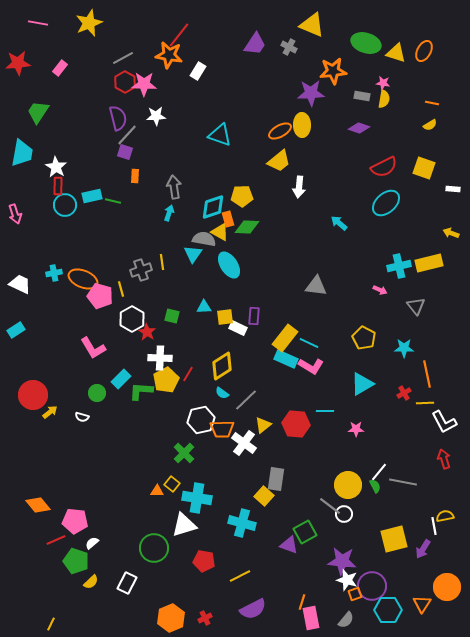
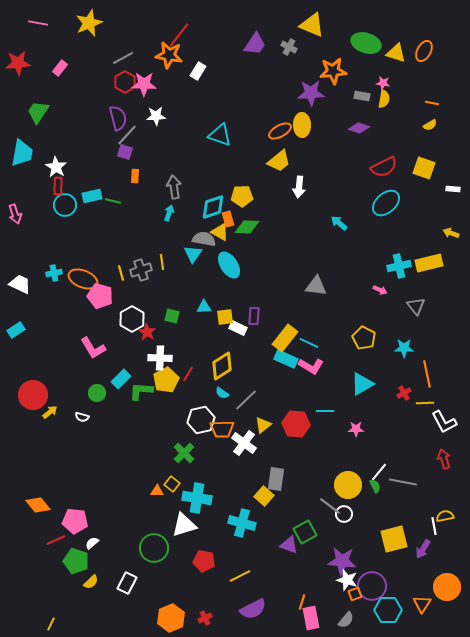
yellow line at (121, 289): moved 16 px up
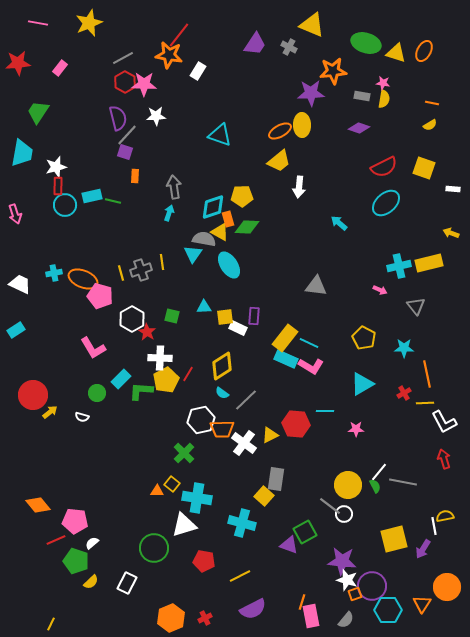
white star at (56, 167): rotated 25 degrees clockwise
yellow triangle at (263, 425): moved 7 px right, 10 px down; rotated 12 degrees clockwise
pink rectangle at (311, 618): moved 2 px up
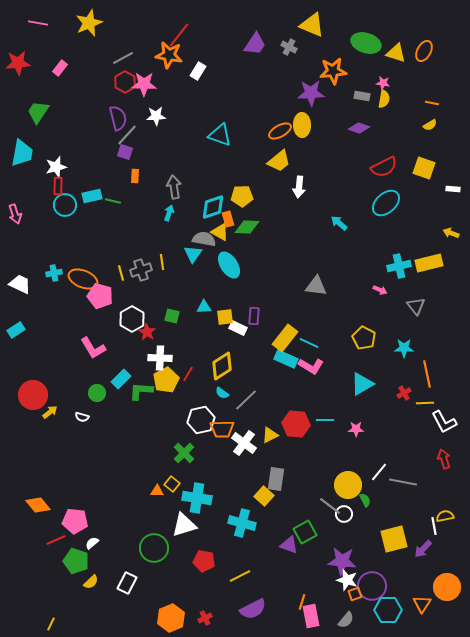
cyan line at (325, 411): moved 9 px down
green semicircle at (375, 486): moved 10 px left, 14 px down
purple arrow at (423, 549): rotated 12 degrees clockwise
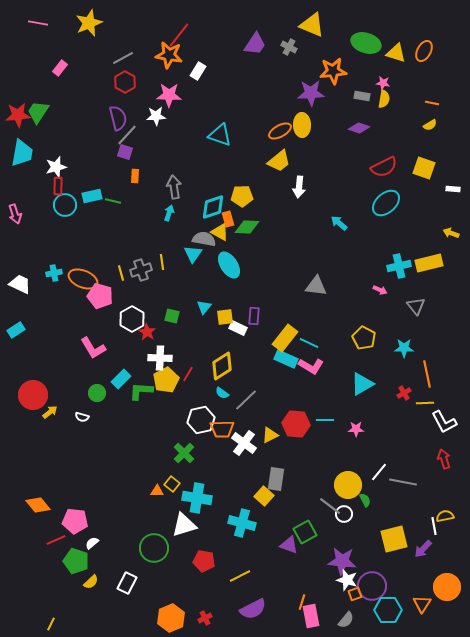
red star at (18, 63): moved 52 px down
pink star at (144, 84): moved 25 px right, 11 px down
cyan triangle at (204, 307): rotated 49 degrees counterclockwise
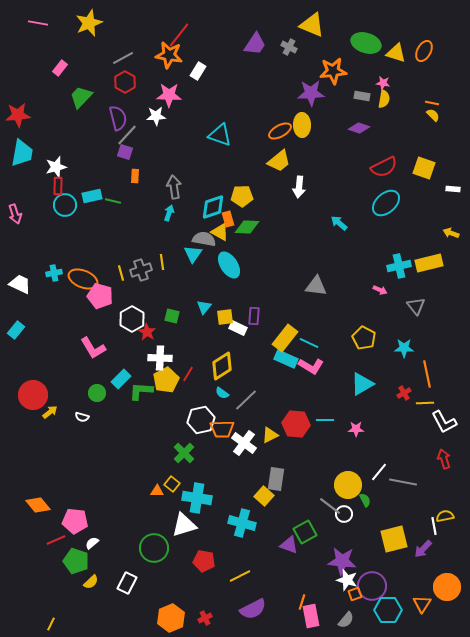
green trapezoid at (38, 112): moved 43 px right, 15 px up; rotated 10 degrees clockwise
yellow semicircle at (430, 125): moved 3 px right, 10 px up; rotated 104 degrees counterclockwise
cyan rectangle at (16, 330): rotated 18 degrees counterclockwise
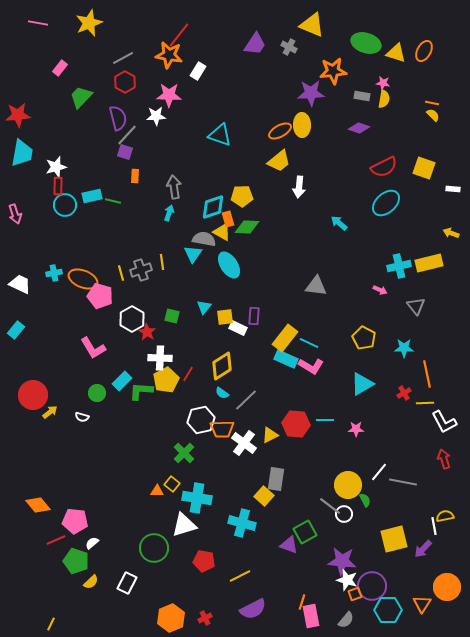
yellow triangle at (220, 232): moved 2 px right
cyan rectangle at (121, 379): moved 1 px right, 2 px down
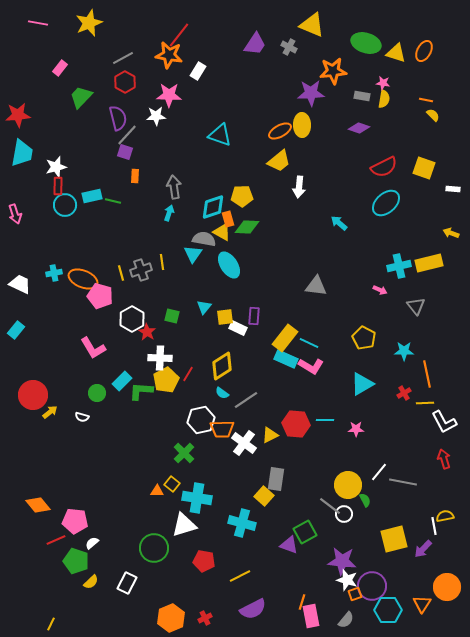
orange line at (432, 103): moved 6 px left, 3 px up
cyan star at (404, 348): moved 3 px down
gray line at (246, 400): rotated 10 degrees clockwise
